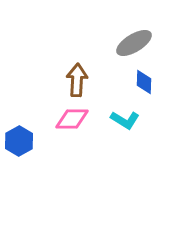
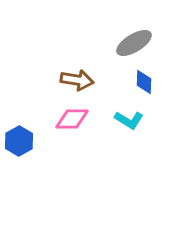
brown arrow: rotated 96 degrees clockwise
cyan L-shape: moved 4 px right
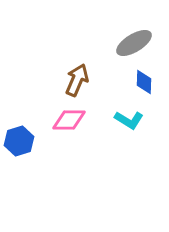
brown arrow: rotated 76 degrees counterclockwise
pink diamond: moved 3 px left, 1 px down
blue hexagon: rotated 12 degrees clockwise
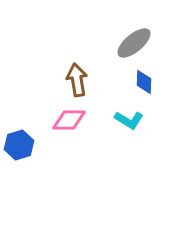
gray ellipse: rotated 9 degrees counterclockwise
brown arrow: rotated 32 degrees counterclockwise
blue hexagon: moved 4 px down
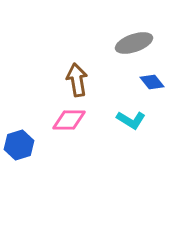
gray ellipse: rotated 21 degrees clockwise
blue diamond: moved 8 px right; rotated 40 degrees counterclockwise
cyan L-shape: moved 2 px right
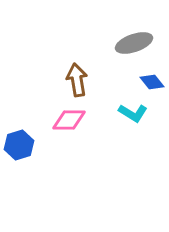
cyan L-shape: moved 2 px right, 7 px up
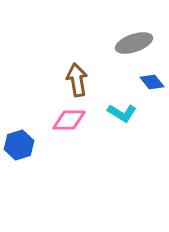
cyan L-shape: moved 11 px left
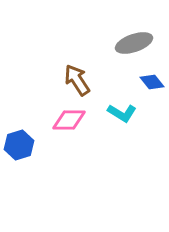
brown arrow: rotated 24 degrees counterclockwise
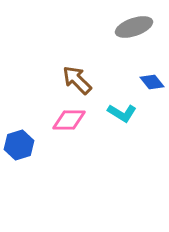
gray ellipse: moved 16 px up
brown arrow: rotated 12 degrees counterclockwise
